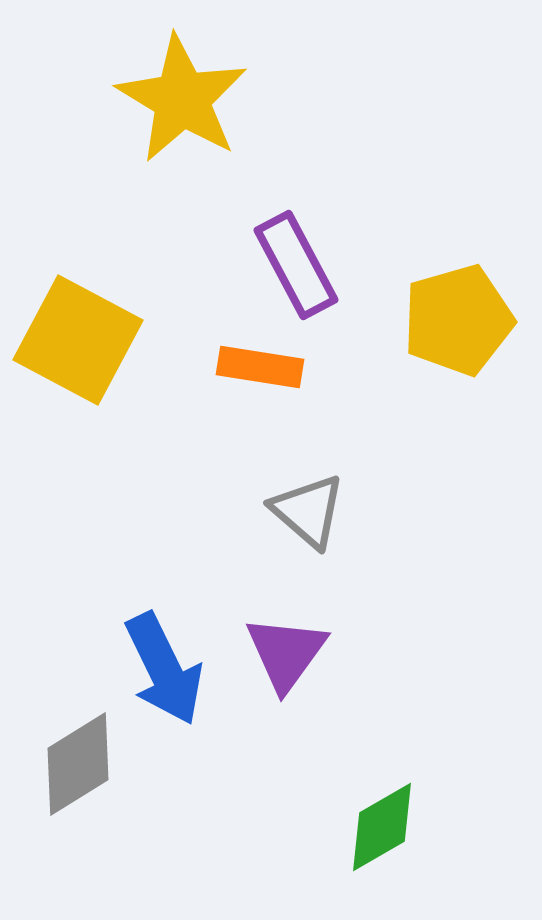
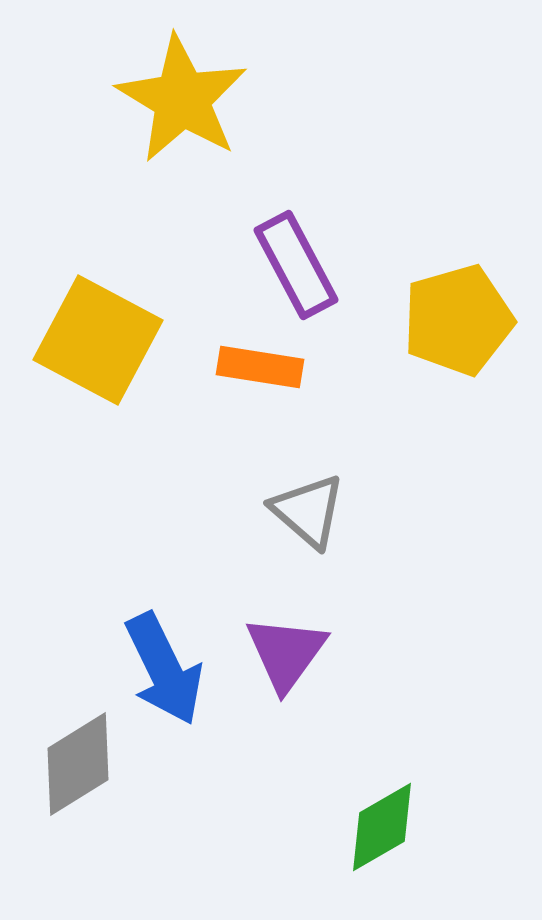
yellow square: moved 20 px right
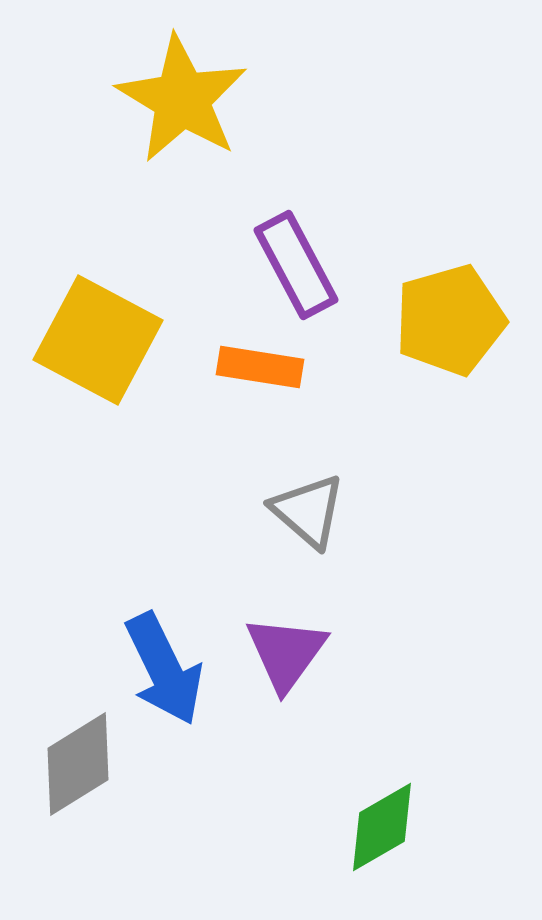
yellow pentagon: moved 8 px left
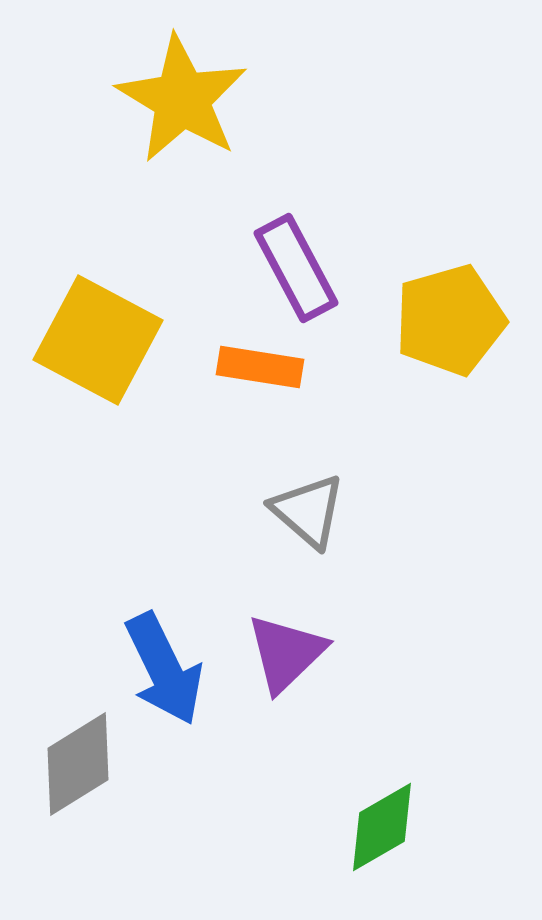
purple rectangle: moved 3 px down
purple triangle: rotated 10 degrees clockwise
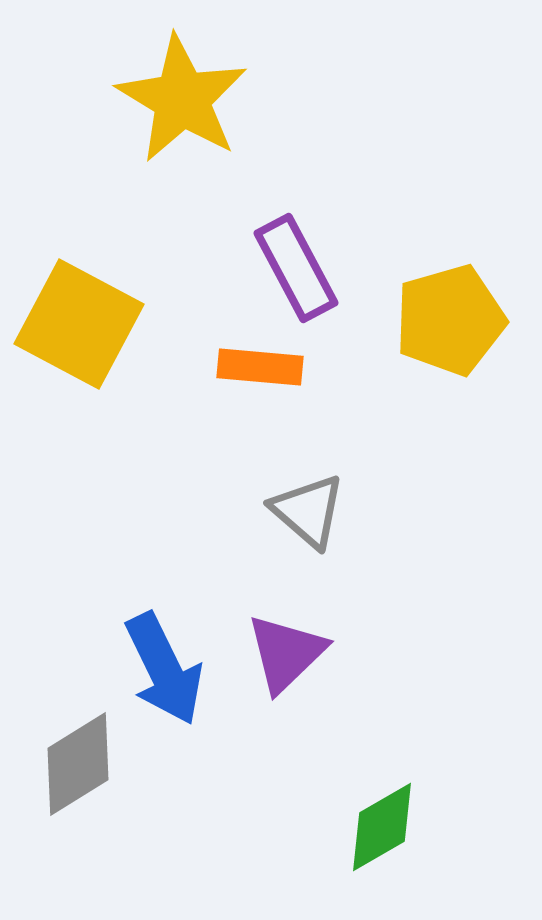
yellow square: moved 19 px left, 16 px up
orange rectangle: rotated 4 degrees counterclockwise
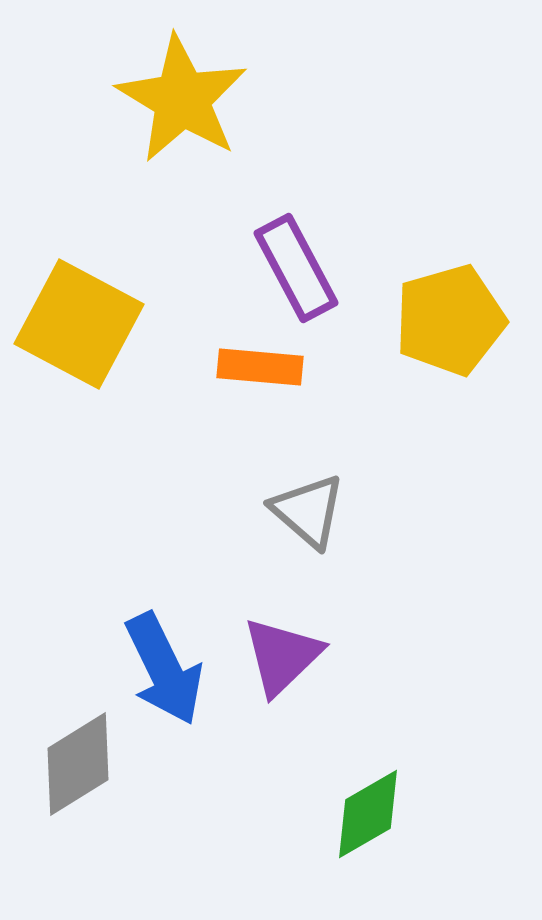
purple triangle: moved 4 px left, 3 px down
green diamond: moved 14 px left, 13 px up
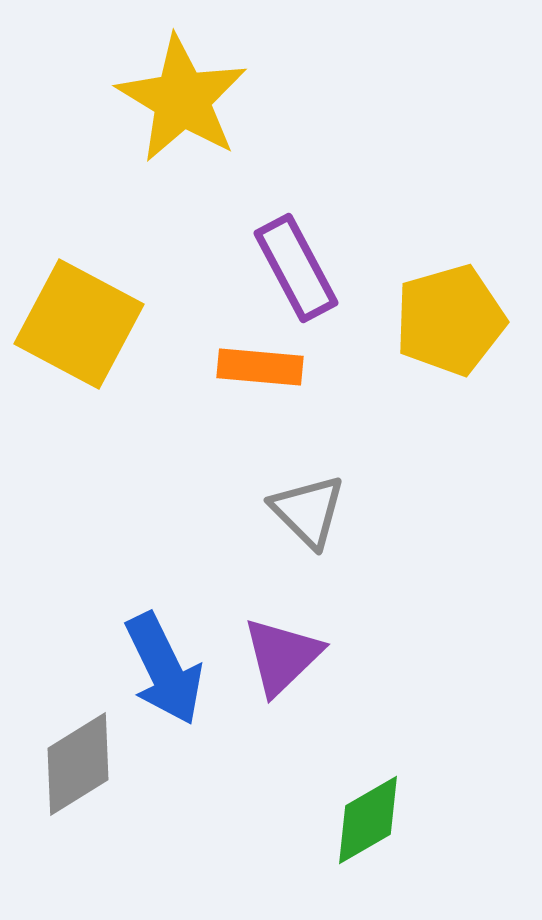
gray triangle: rotated 4 degrees clockwise
green diamond: moved 6 px down
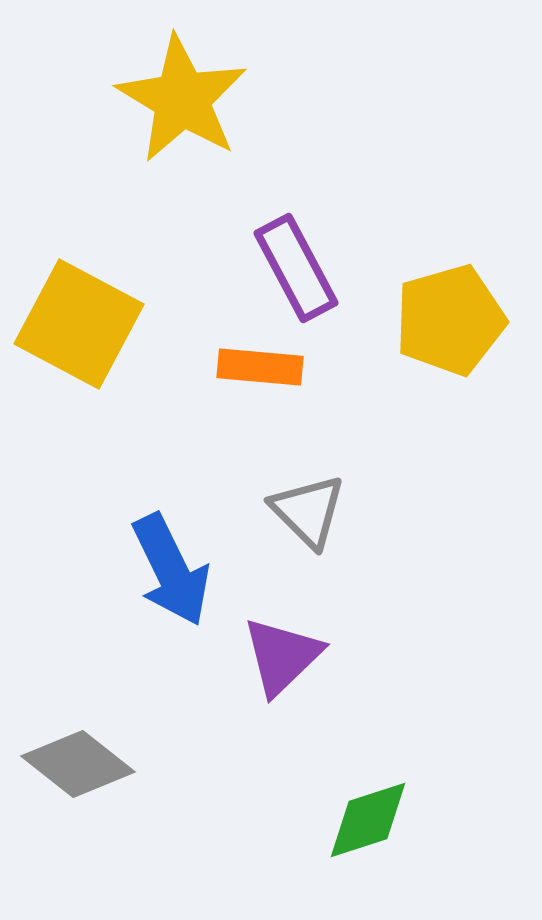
blue arrow: moved 7 px right, 99 px up
gray diamond: rotated 70 degrees clockwise
green diamond: rotated 12 degrees clockwise
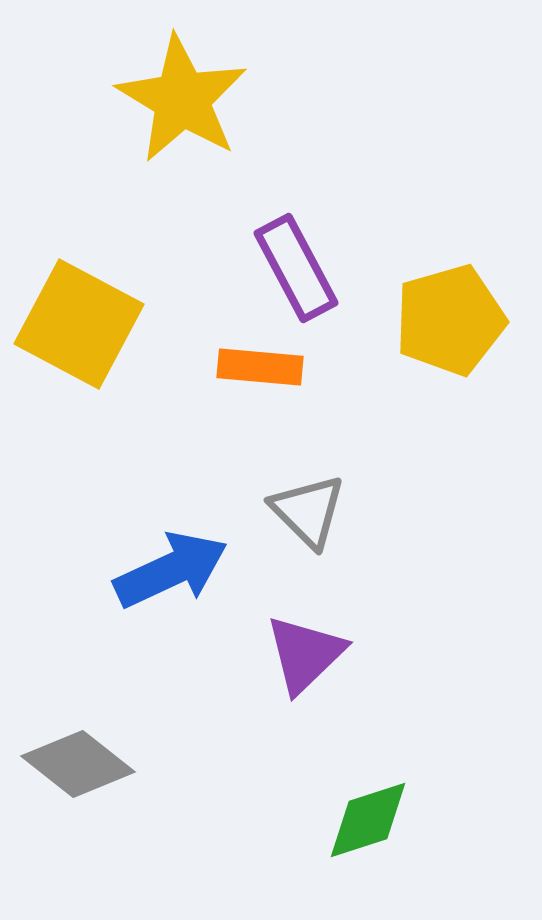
blue arrow: rotated 89 degrees counterclockwise
purple triangle: moved 23 px right, 2 px up
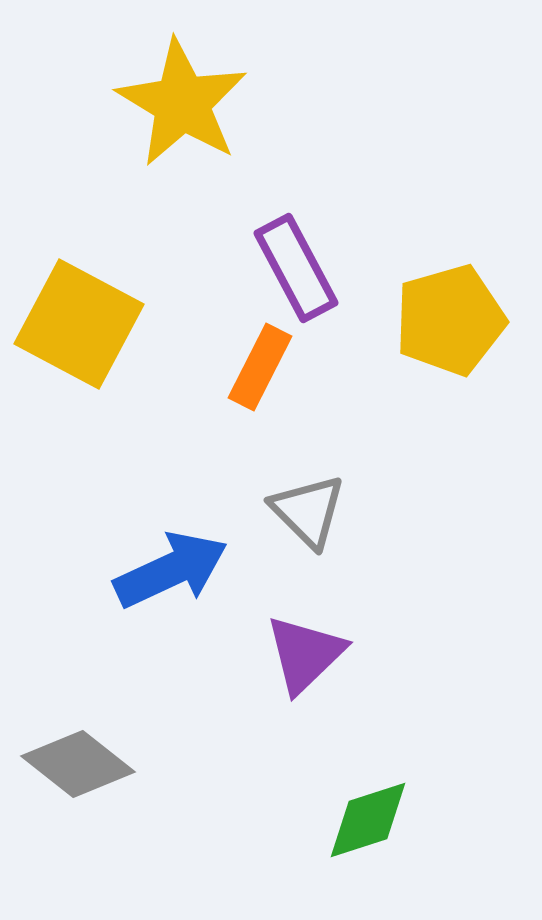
yellow star: moved 4 px down
orange rectangle: rotated 68 degrees counterclockwise
